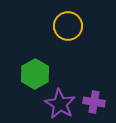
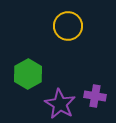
green hexagon: moved 7 px left
purple cross: moved 1 px right, 6 px up
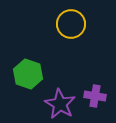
yellow circle: moved 3 px right, 2 px up
green hexagon: rotated 12 degrees counterclockwise
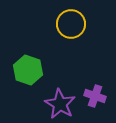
green hexagon: moved 4 px up
purple cross: rotated 10 degrees clockwise
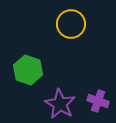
purple cross: moved 3 px right, 5 px down
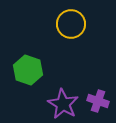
purple star: moved 3 px right
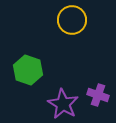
yellow circle: moved 1 px right, 4 px up
purple cross: moved 6 px up
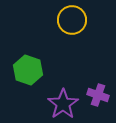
purple star: rotated 8 degrees clockwise
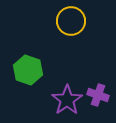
yellow circle: moved 1 px left, 1 px down
purple star: moved 4 px right, 4 px up
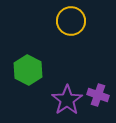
green hexagon: rotated 8 degrees clockwise
